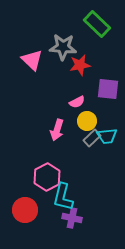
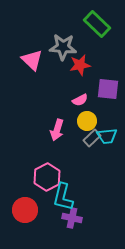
pink semicircle: moved 3 px right, 2 px up
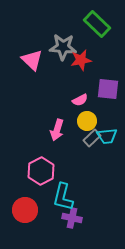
red star: moved 1 px right, 5 px up
pink hexagon: moved 6 px left, 6 px up
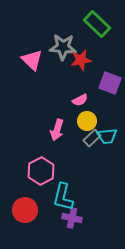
purple square: moved 2 px right, 6 px up; rotated 15 degrees clockwise
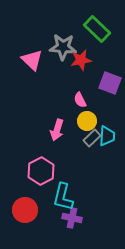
green rectangle: moved 5 px down
pink semicircle: rotated 91 degrees clockwise
cyan trapezoid: rotated 80 degrees counterclockwise
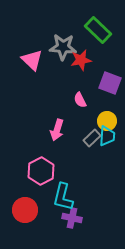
green rectangle: moved 1 px right, 1 px down
yellow circle: moved 20 px right
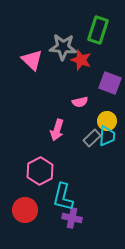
green rectangle: rotated 64 degrees clockwise
red star: rotated 30 degrees clockwise
pink semicircle: moved 2 px down; rotated 77 degrees counterclockwise
pink hexagon: moved 1 px left
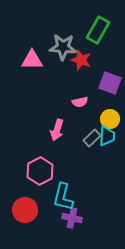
green rectangle: rotated 12 degrees clockwise
pink triangle: rotated 45 degrees counterclockwise
yellow circle: moved 3 px right, 2 px up
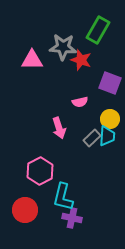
pink arrow: moved 2 px right, 2 px up; rotated 35 degrees counterclockwise
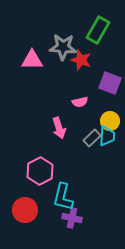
yellow circle: moved 2 px down
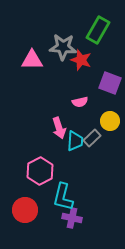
cyan trapezoid: moved 32 px left, 5 px down
